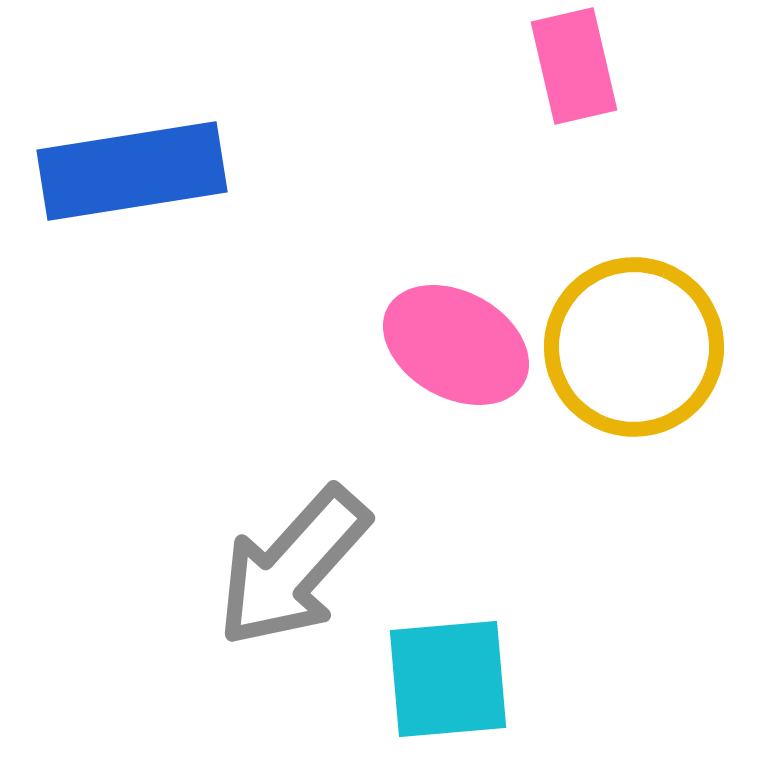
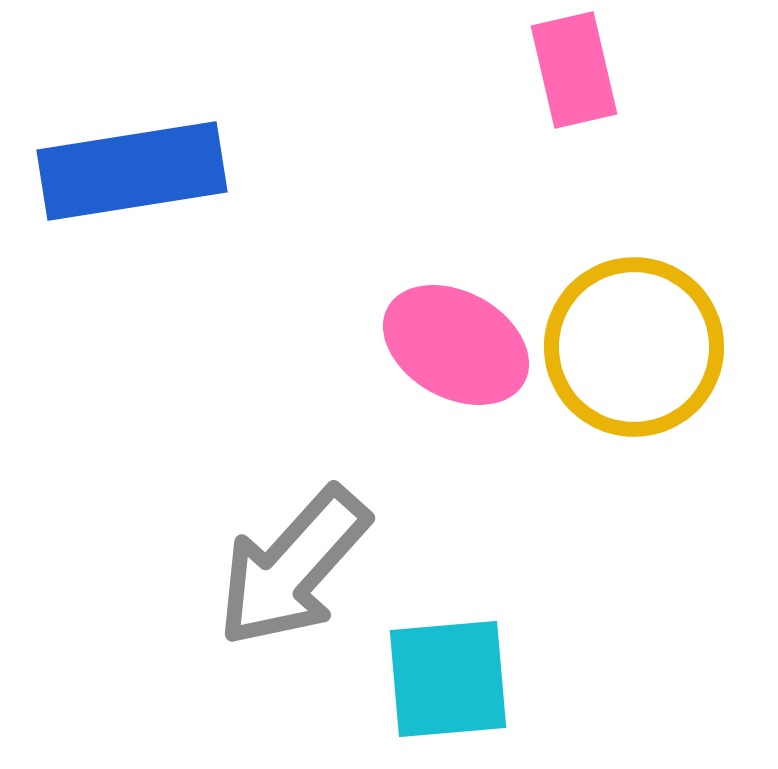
pink rectangle: moved 4 px down
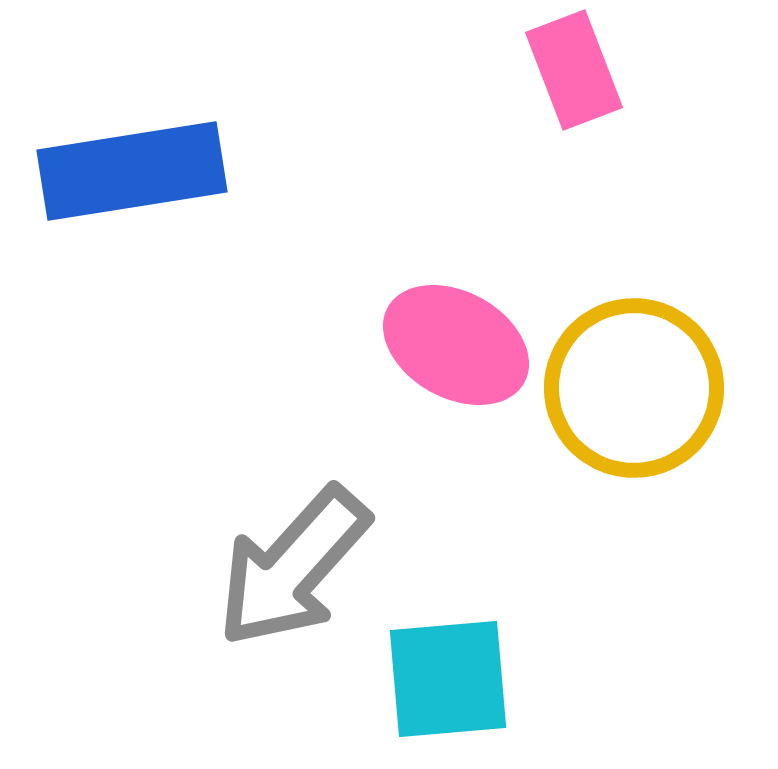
pink rectangle: rotated 8 degrees counterclockwise
yellow circle: moved 41 px down
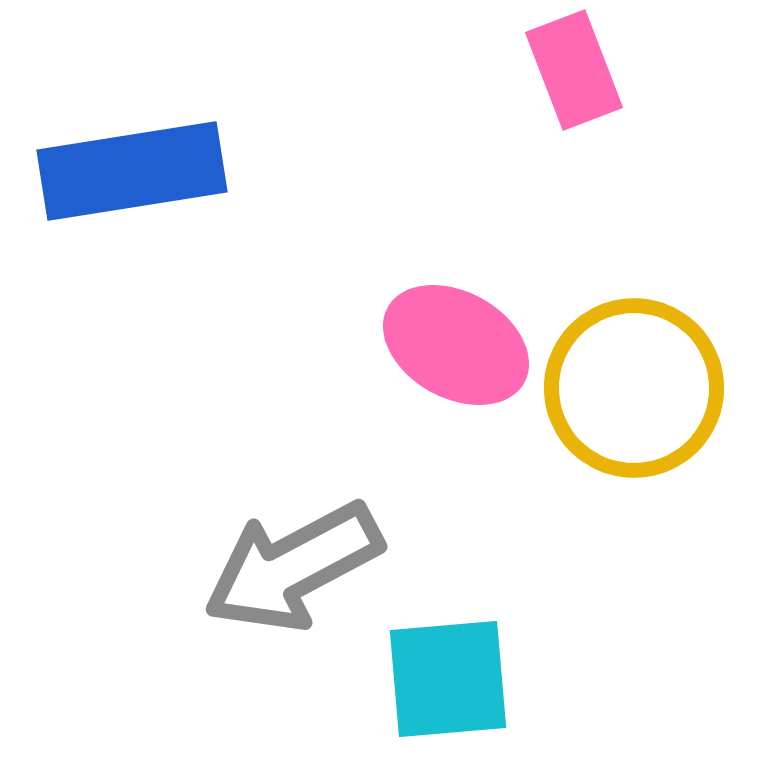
gray arrow: rotated 20 degrees clockwise
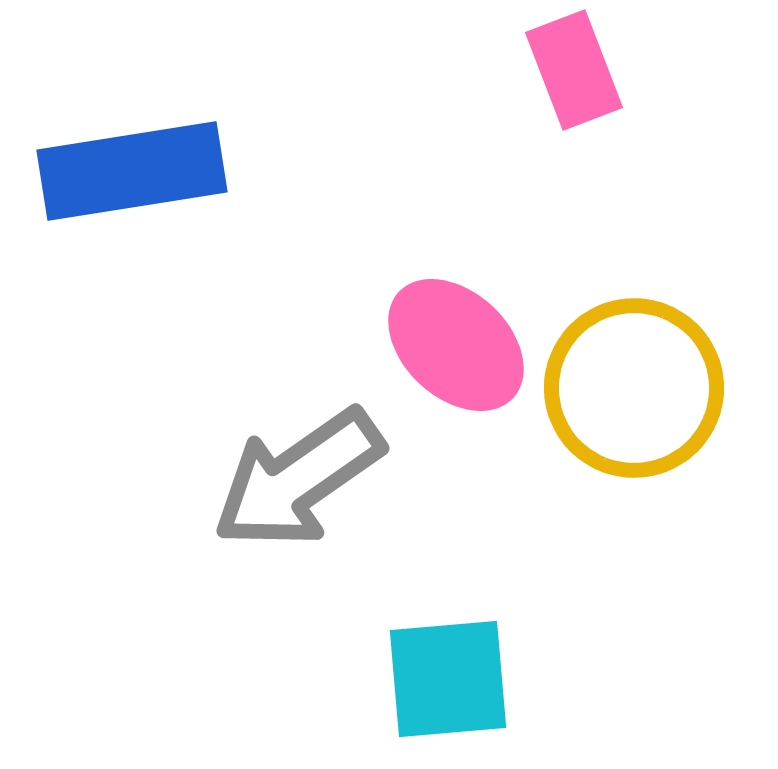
pink ellipse: rotated 14 degrees clockwise
gray arrow: moved 5 px right, 88 px up; rotated 7 degrees counterclockwise
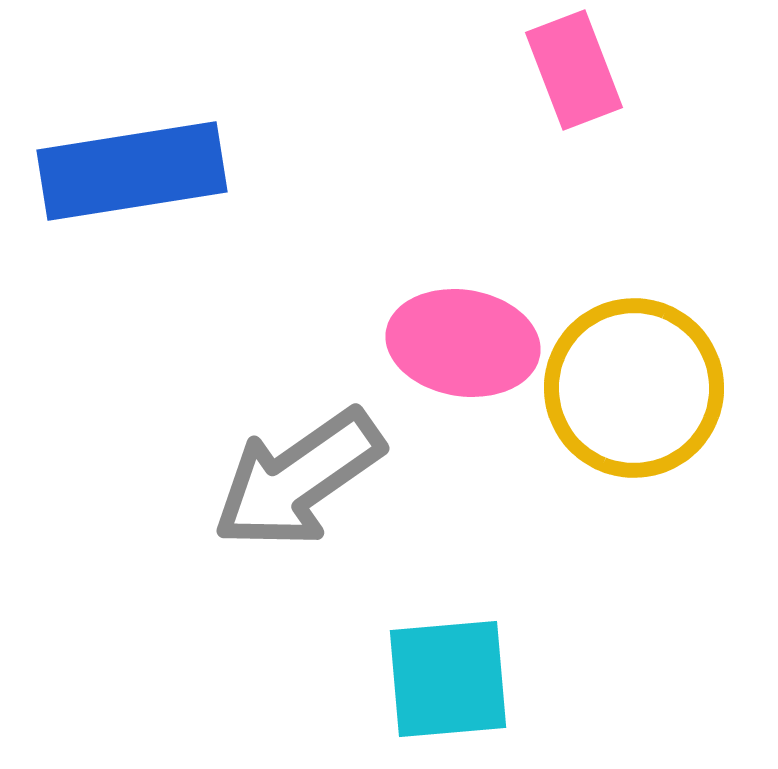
pink ellipse: moved 7 px right, 2 px up; rotated 34 degrees counterclockwise
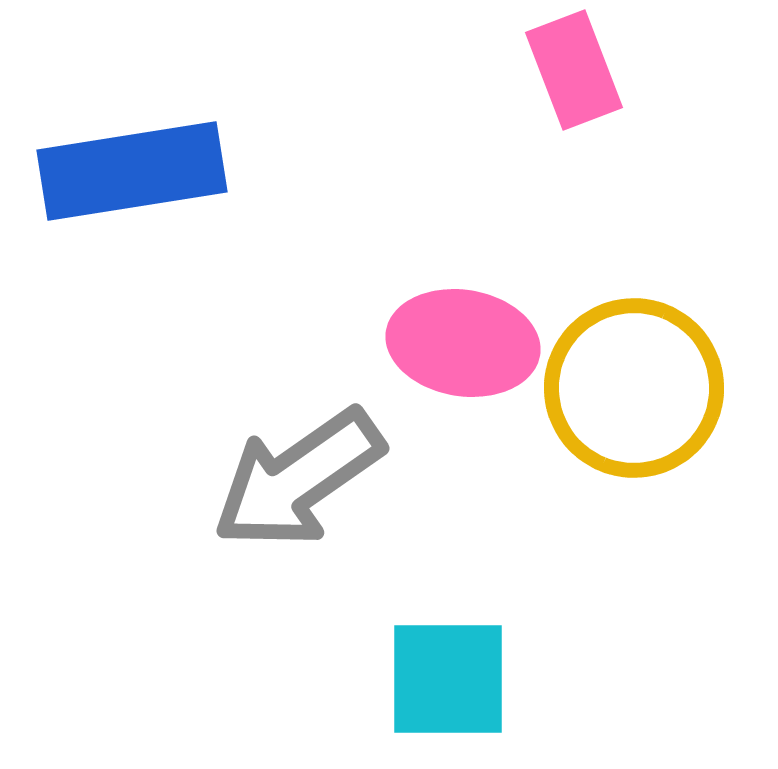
cyan square: rotated 5 degrees clockwise
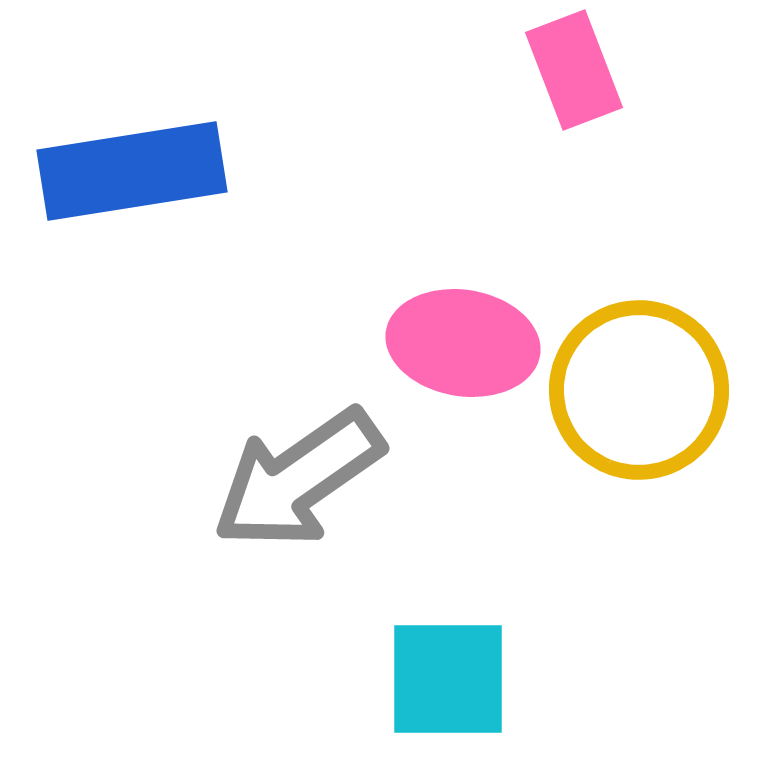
yellow circle: moved 5 px right, 2 px down
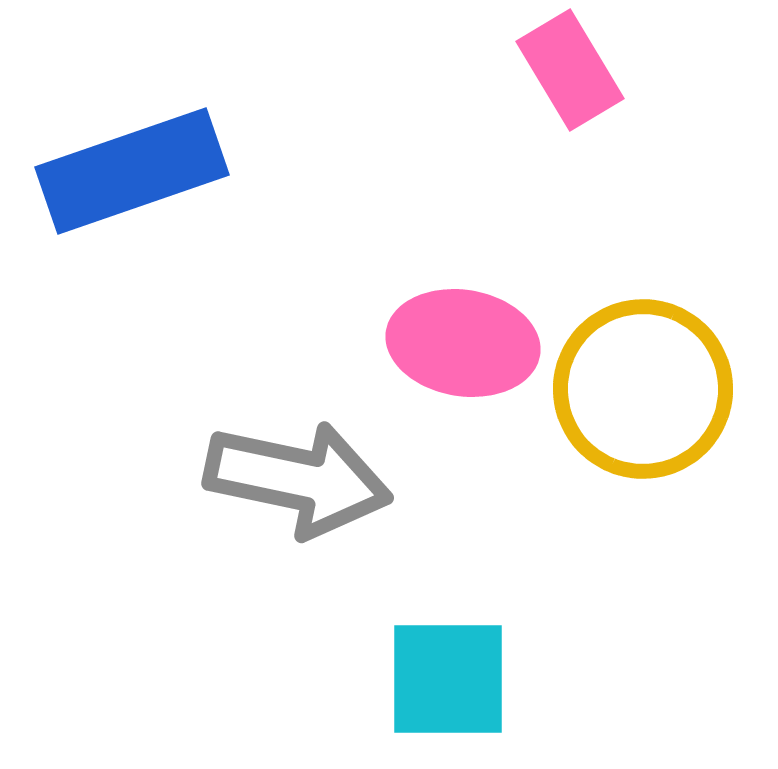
pink rectangle: moved 4 px left; rotated 10 degrees counterclockwise
blue rectangle: rotated 10 degrees counterclockwise
yellow circle: moved 4 px right, 1 px up
gray arrow: rotated 133 degrees counterclockwise
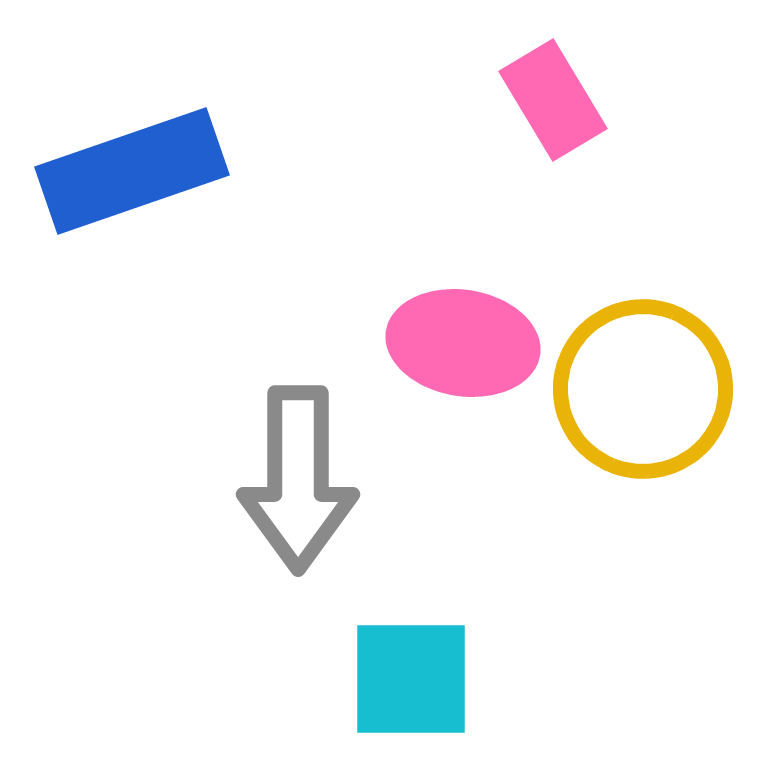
pink rectangle: moved 17 px left, 30 px down
gray arrow: rotated 78 degrees clockwise
cyan square: moved 37 px left
